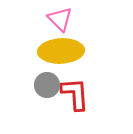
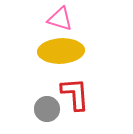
pink triangle: rotated 28 degrees counterclockwise
gray circle: moved 24 px down
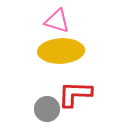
pink triangle: moved 3 px left, 2 px down
red L-shape: rotated 84 degrees counterclockwise
